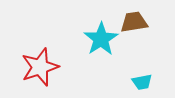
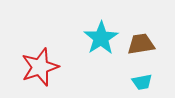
brown trapezoid: moved 7 px right, 22 px down
cyan star: moved 1 px up
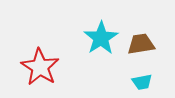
red star: rotated 21 degrees counterclockwise
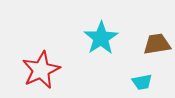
brown trapezoid: moved 16 px right
red star: moved 1 px right, 3 px down; rotated 15 degrees clockwise
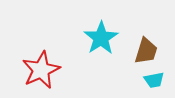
brown trapezoid: moved 11 px left, 7 px down; rotated 116 degrees clockwise
cyan trapezoid: moved 12 px right, 2 px up
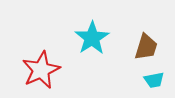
cyan star: moved 9 px left
brown trapezoid: moved 4 px up
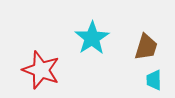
red star: rotated 27 degrees counterclockwise
cyan trapezoid: rotated 100 degrees clockwise
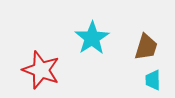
cyan trapezoid: moved 1 px left
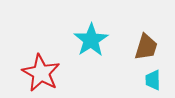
cyan star: moved 1 px left, 2 px down
red star: moved 3 px down; rotated 9 degrees clockwise
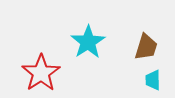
cyan star: moved 3 px left, 2 px down
red star: rotated 9 degrees clockwise
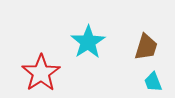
cyan trapezoid: moved 2 px down; rotated 20 degrees counterclockwise
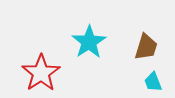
cyan star: moved 1 px right
